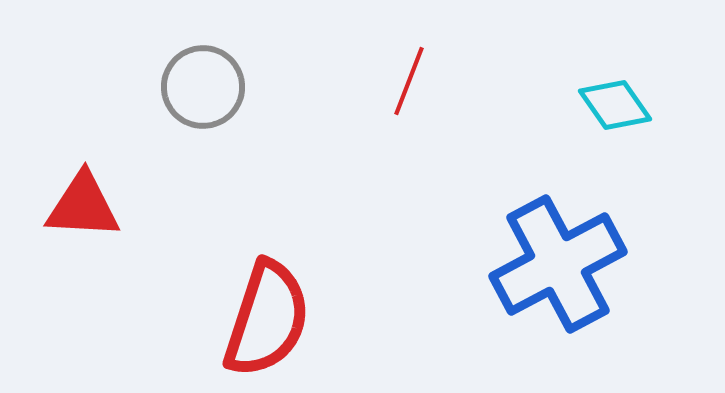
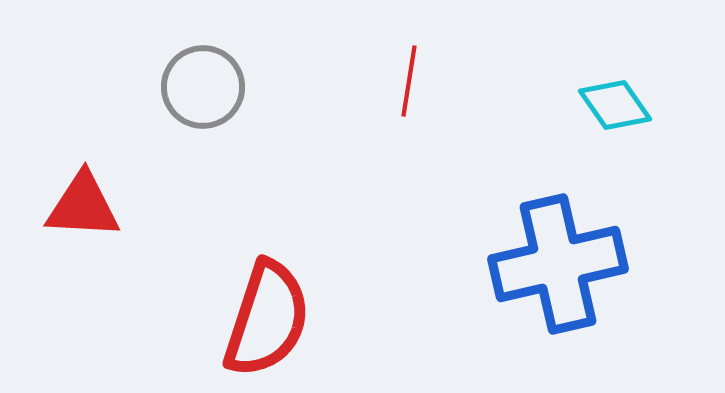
red line: rotated 12 degrees counterclockwise
blue cross: rotated 15 degrees clockwise
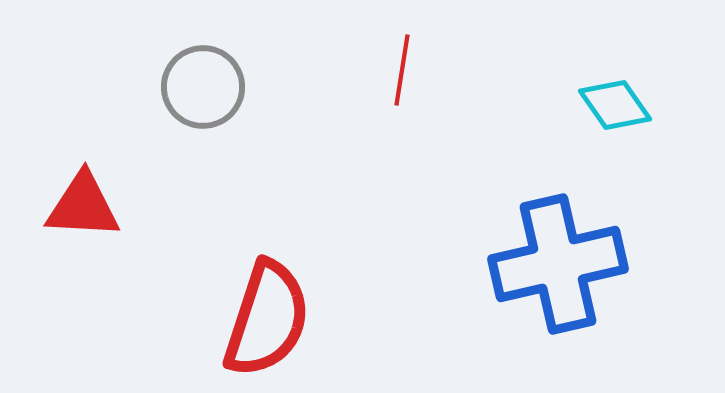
red line: moved 7 px left, 11 px up
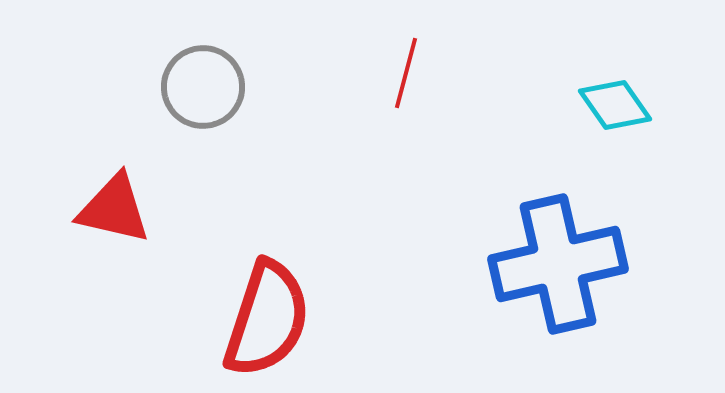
red line: moved 4 px right, 3 px down; rotated 6 degrees clockwise
red triangle: moved 31 px right, 3 px down; rotated 10 degrees clockwise
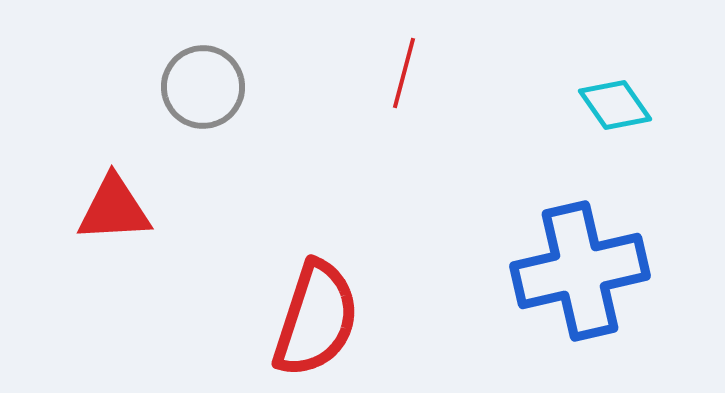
red line: moved 2 px left
red triangle: rotated 16 degrees counterclockwise
blue cross: moved 22 px right, 7 px down
red semicircle: moved 49 px right
